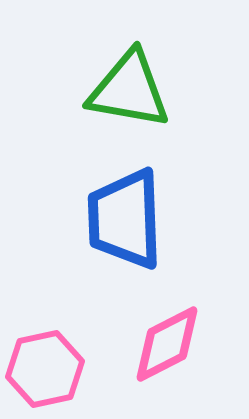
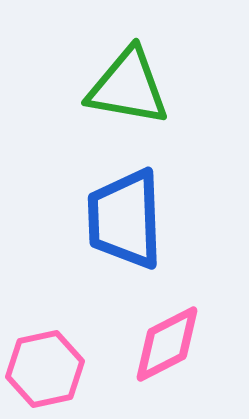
green triangle: moved 1 px left, 3 px up
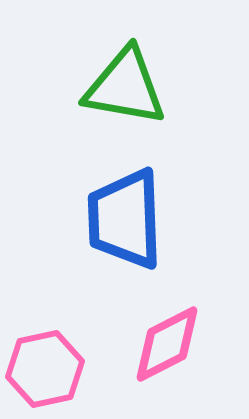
green triangle: moved 3 px left
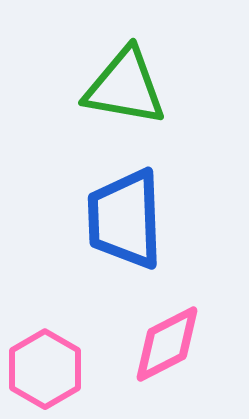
pink hexagon: rotated 18 degrees counterclockwise
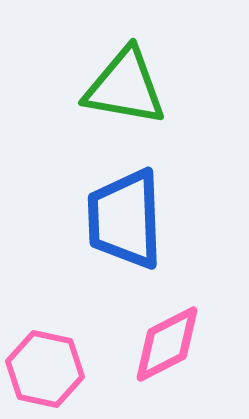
pink hexagon: rotated 18 degrees counterclockwise
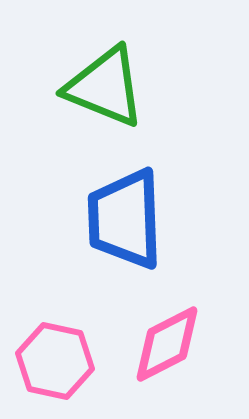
green triangle: moved 20 px left; rotated 12 degrees clockwise
pink hexagon: moved 10 px right, 8 px up
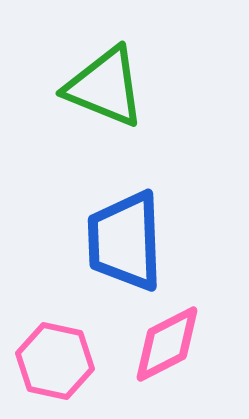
blue trapezoid: moved 22 px down
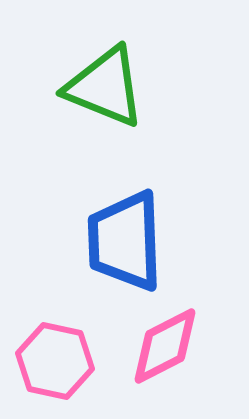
pink diamond: moved 2 px left, 2 px down
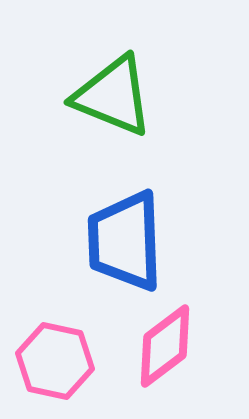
green triangle: moved 8 px right, 9 px down
pink diamond: rotated 10 degrees counterclockwise
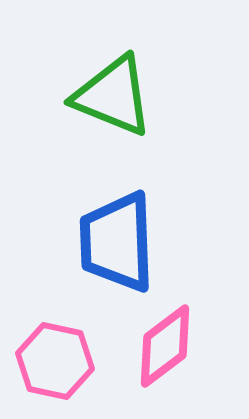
blue trapezoid: moved 8 px left, 1 px down
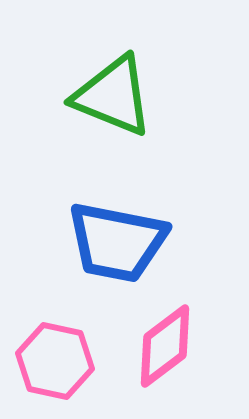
blue trapezoid: rotated 77 degrees counterclockwise
